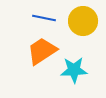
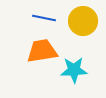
orange trapezoid: rotated 24 degrees clockwise
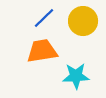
blue line: rotated 55 degrees counterclockwise
cyan star: moved 2 px right, 6 px down
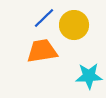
yellow circle: moved 9 px left, 4 px down
cyan star: moved 13 px right
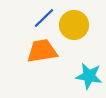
cyan star: rotated 12 degrees clockwise
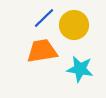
cyan star: moved 9 px left, 7 px up
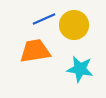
blue line: moved 1 px down; rotated 20 degrees clockwise
orange trapezoid: moved 7 px left
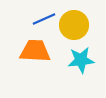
orange trapezoid: rotated 12 degrees clockwise
cyan star: moved 1 px right, 9 px up; rotated 16 degrees counterclockwise
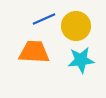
yellow circle: moved 2 px right, 1 px down
orange trapezoid: moved 1 px left, 1 px down
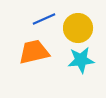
yellow circle: moved 2 px right, 2 px down
orange trapezoid: rotated 16 degrees counterclockwise
